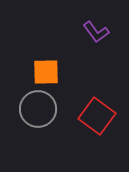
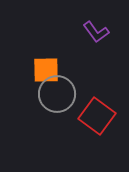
orange square: moved 2 px up
gray circle: moved 19 px right, 15 px up
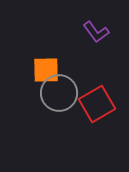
gray circle: moved 2 px right, 1 px up
red square: moved 12 px up; rotated 24 degrees clockwise
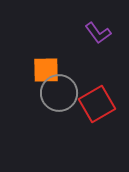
purple L-shape: moved 2 px right, 1 px down
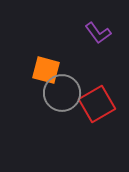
orange square: rotated 16 degrees clockwise
gray circle: moved 3 px right
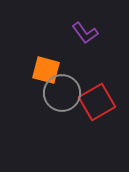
purple L-shape: moved 13 px left
red square: moved 2 px up
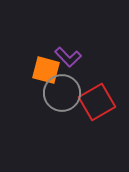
purple L-shape: moved 17 px left, 24 px down; rotated 8 degrees counterclockwise
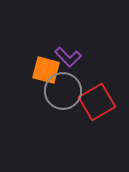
gray circle: moved 1 px right, 2 px up
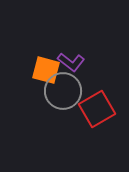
purple L-shape: moved 3 px right, 5 px down; rotated 8 degrees counterclockwise
red square: moved 7 px down
